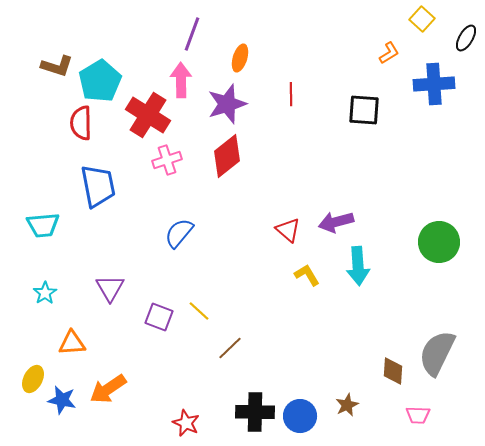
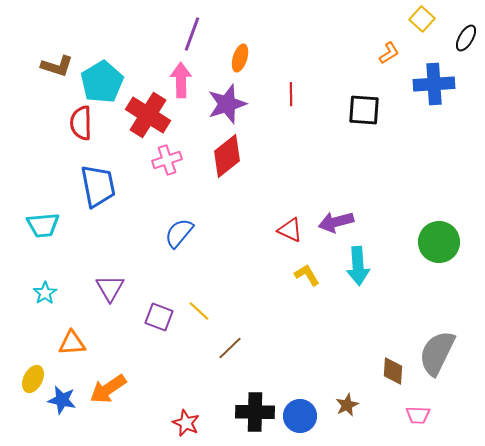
cyan pentagon: moved 2 px right, 1 px down
red triangle: moved 2 px right; rotated 16 degrees counterclockwise
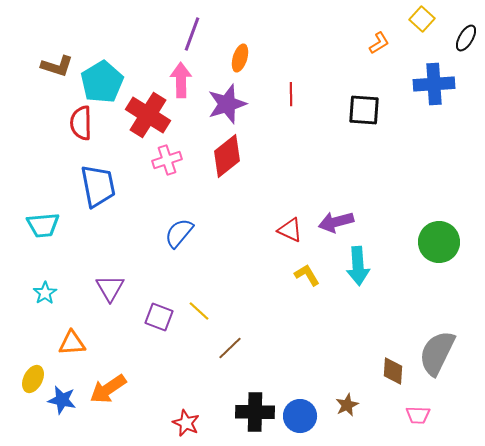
orange L-shape: moved 10 px left, 10 px up
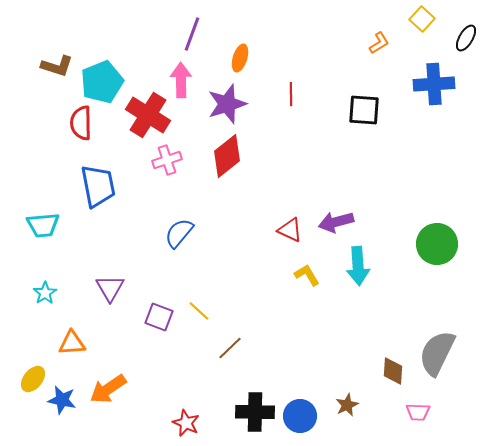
cyan pentagon: rotated 9 degrees clockwise
green circle: moved 2 px left, 2 px down
yellow ellipse: rotated 12 degrees clockwise
pink trapezoid: moved 3 px up
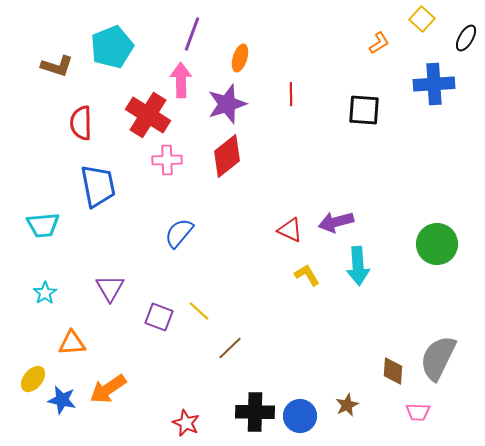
cyan pentagon: moved 10 px right, 35 px up
pink cross: rotated 16 degrees clockwise
gray semicircle: moved 1 px right, 5 px down
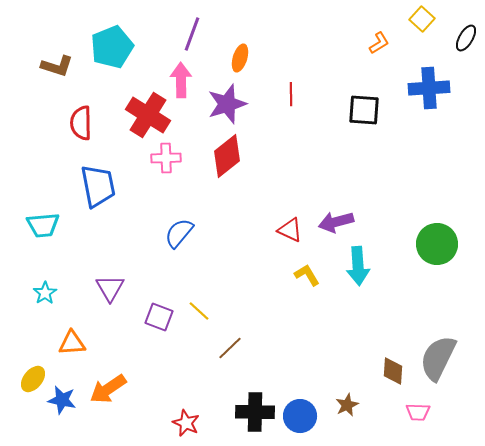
blue cross: moved 5 px left, 4 px down
pink cross: moved 1 px left, 2 px up
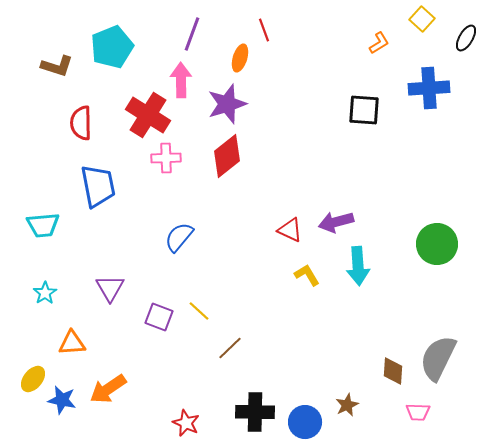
red line: moved 27 px left, 64 px up; rotated 20 degrees counterclockwise
blue semicircle: moved 4 px down
blue circle: moved 5 px right, 6 px down
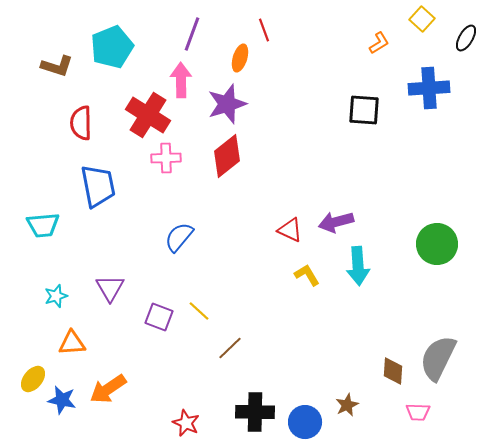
cyan star: moved 11 px right, 3 px down; rotated 15 degrees clockwise
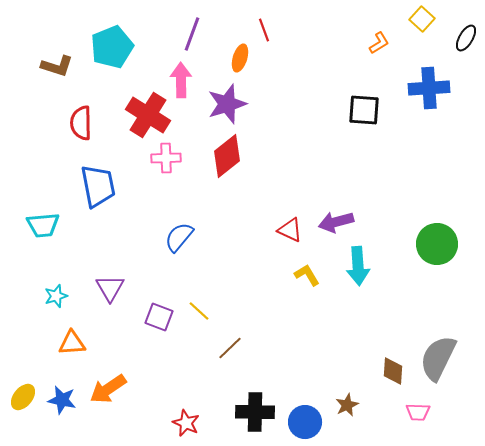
yellow ellipse: moved 10 px left, 18 px down
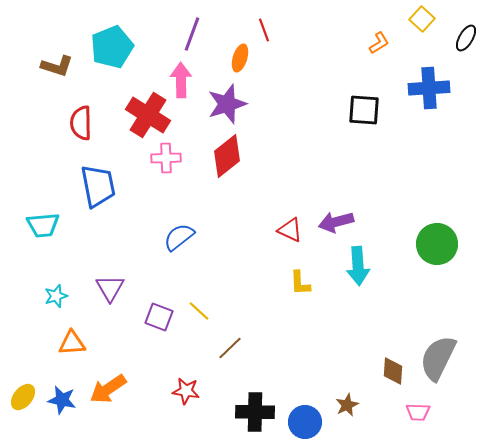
blue semicircle: rotated 12 degrees clockwise
yellow L-shape: moved 7 px left, 8 px down; rotated 152 degrees counterclockwise
red star: moved 32 px up; rotated 16 degrees counterclockwise
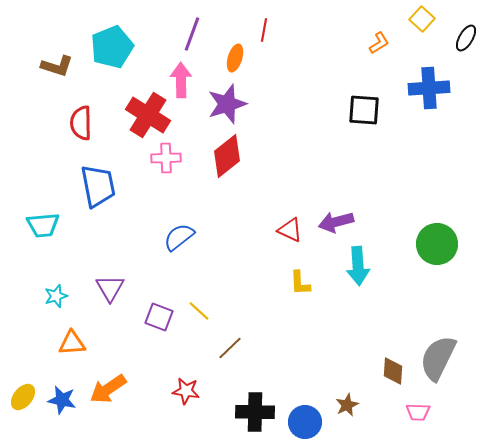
red line: rotated 30 degrees clockwise
orange ellipse: moved 5 px left
